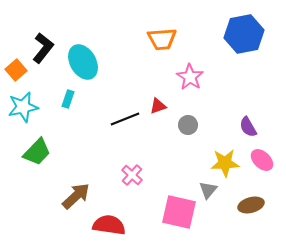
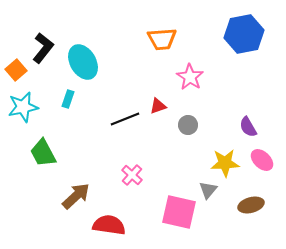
green trapezoid: moved 6 px right, 1 px down; rotated 108 degrees clockwise
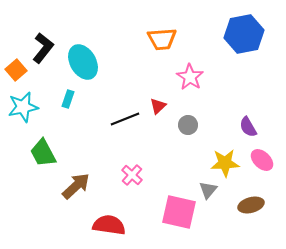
red triangle: rotated 24 degrees counterclockwise
brown arrow: moved 10 px up
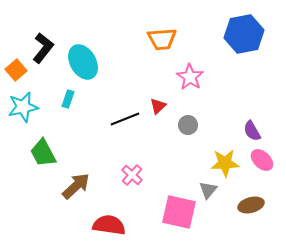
purple semicircle: moved 4 px right, 4 px down
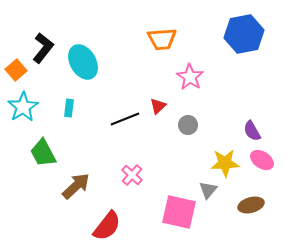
cyan rectangle: moved 1 px right, 9 px down; rotated 12 degrees counterclockwise
cyan star: rotated 20 degrees counterclockwise
pink ellipse: rotated 10 degrees counterclockwise
red semicircle: moved 2 px left, 1 px down; rotated 120 degrees clockwise
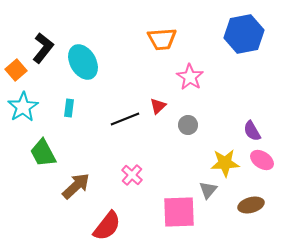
pink square: rotated 15 degrees counterclockwise
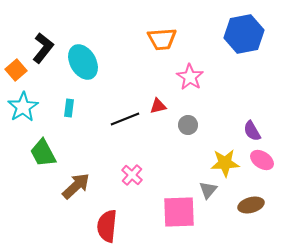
red triangle: rotated 30 degrees clockwise
red semicircle: rotated 148 degrees clockwise
